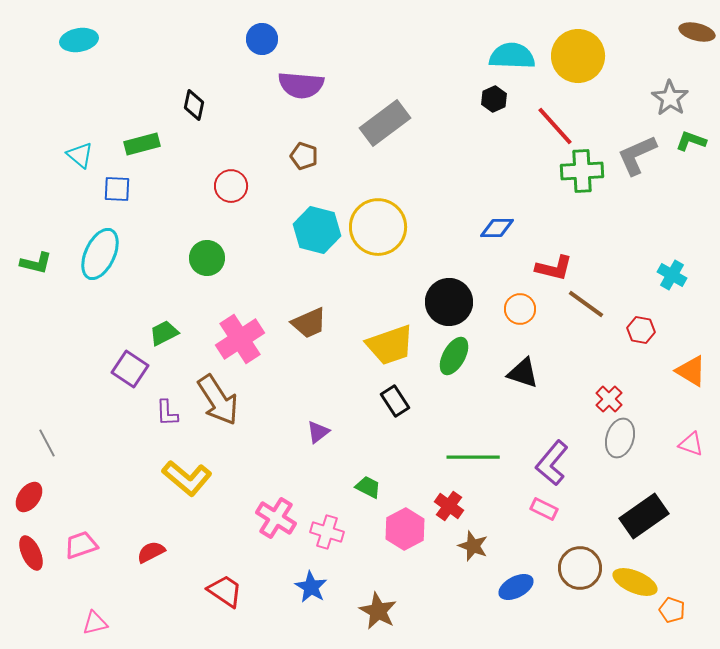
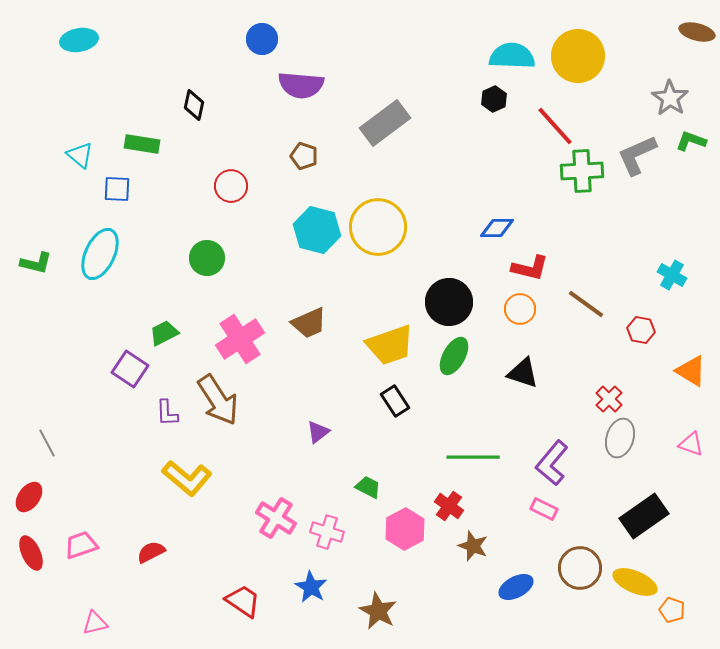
green rectangle at (142, 144): rotated 24 degrees clockwise
red L-shape at (554, 268): moved 24 px left
red trapezoid at (225, 591): moved 18 px right, 10 px down
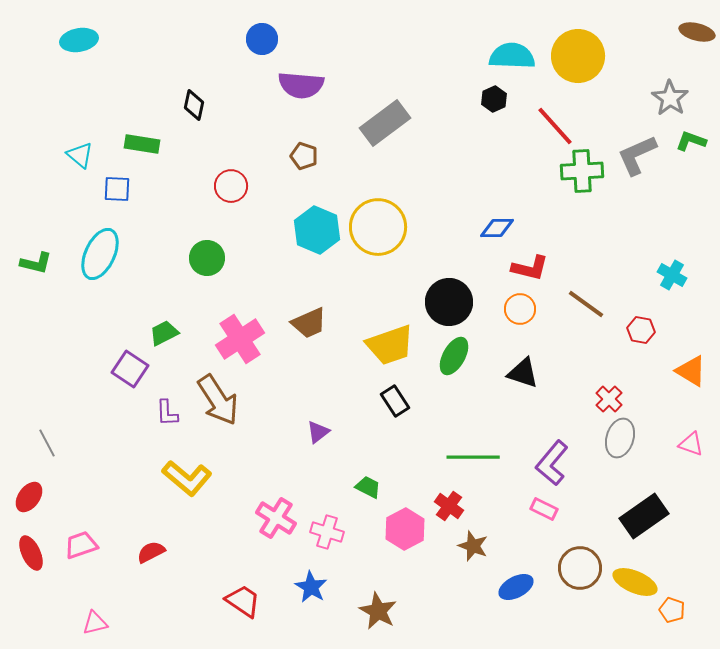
cyan hexagon at (317, 230): rotated 9 degrees clockwise
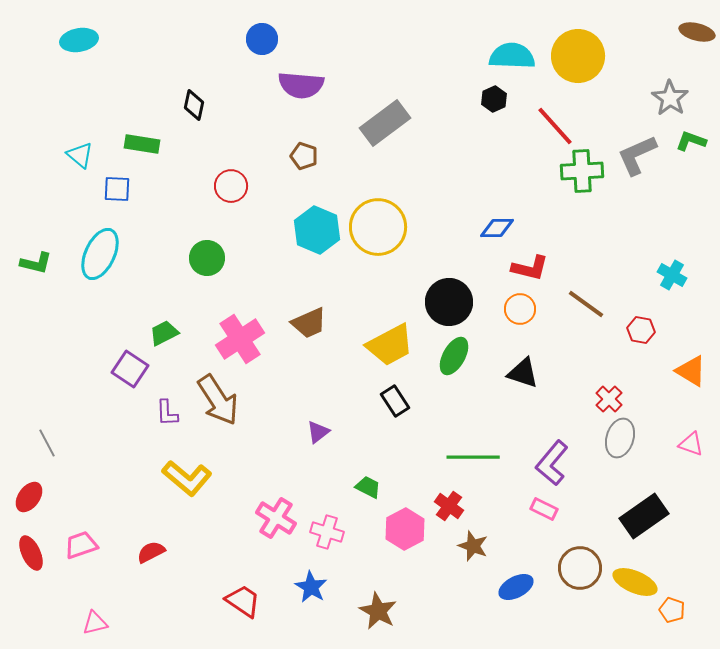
yellow trapezoid at (390, 345): rotated 9 degrees counterclockwise
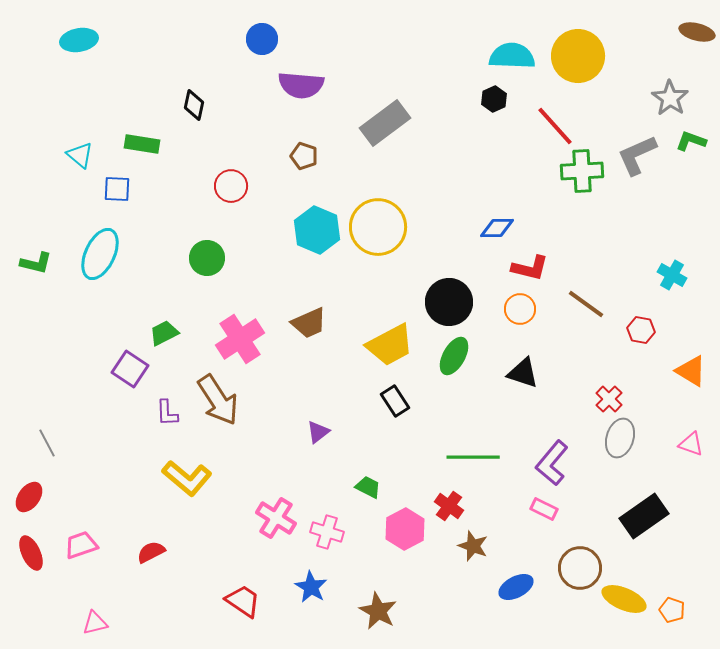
yellow ellipse at (635, 582): moved 11 px left, 17 px down
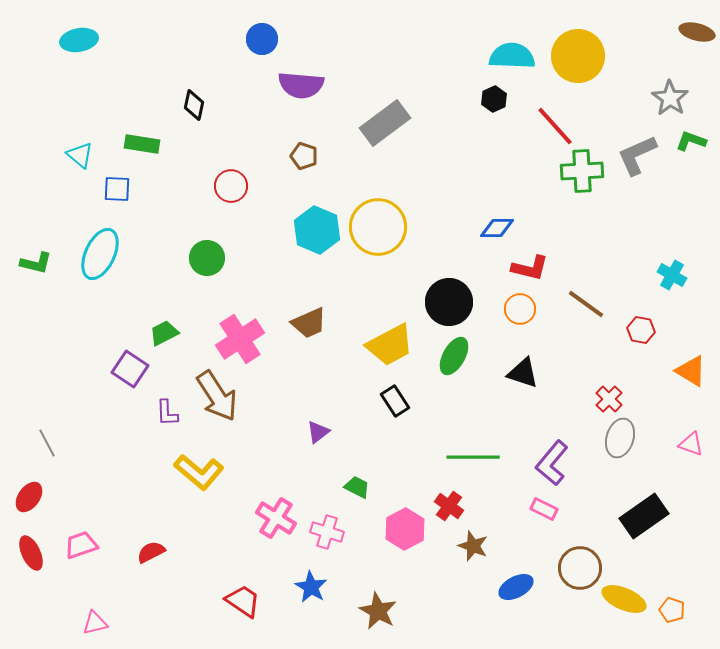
brown arrow at (218, 400): moved 1 px left, 4 px up
yellow L-shape at (187, 478): moved 12 px right, 6 px up
green trapezoid at (368, 487): moved 11 px left
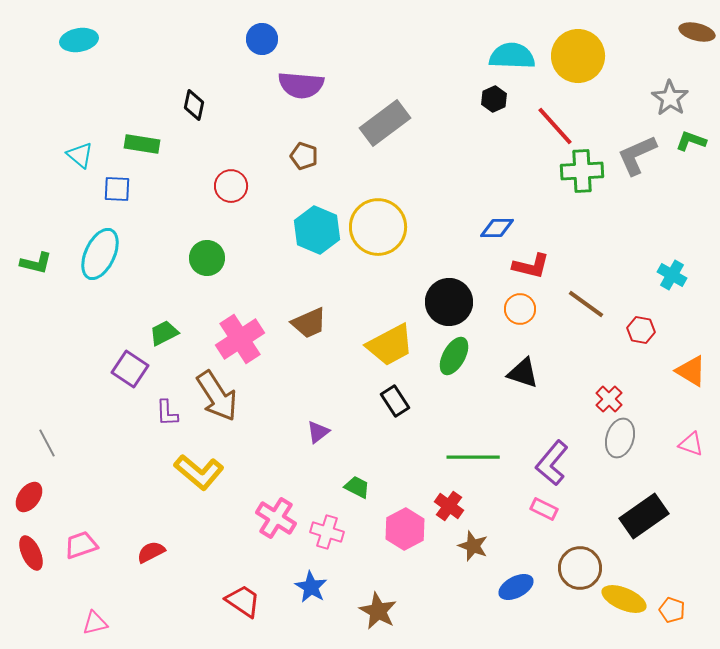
red L-shape at (530, 268): moved 1 px right, 2 px up
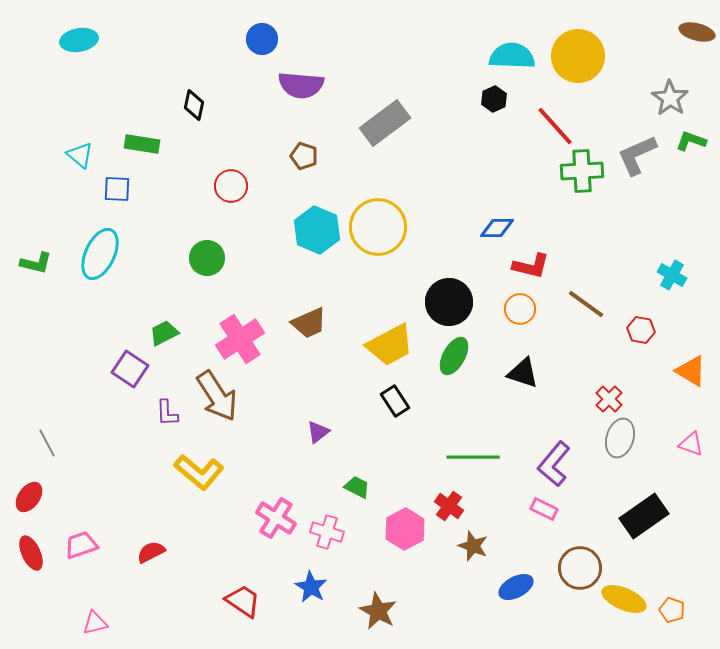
purple L-shape at (552, 463): moved 2 px right, 1 px down
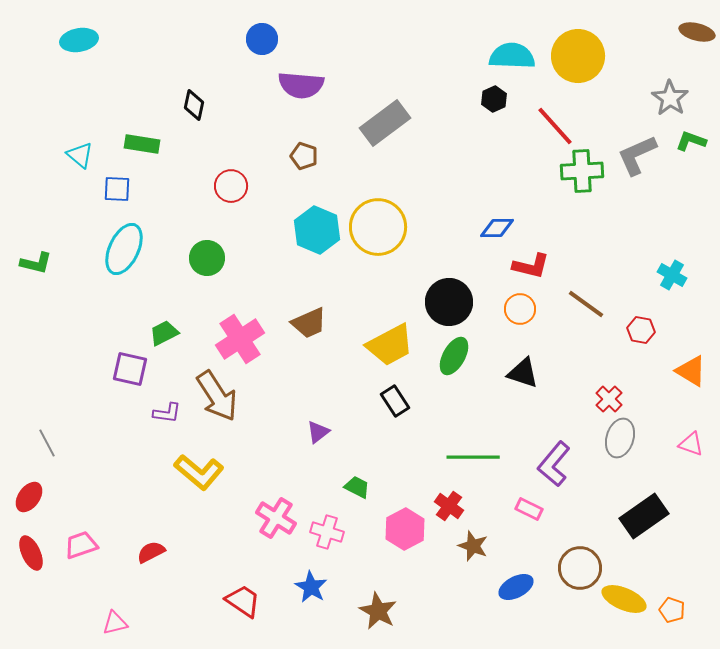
cyan ellipse at (100, 254): moved 24 px right, 5 px up
purple square at (130, 369): rotated 21 degrees counterclockwise
purple L-shape at (167, 413): rotated 80 degrees counterclockwise
pink rectangle at (544, 509): moved 15 px left
pink triangle at (95, 623): moved 20 px right
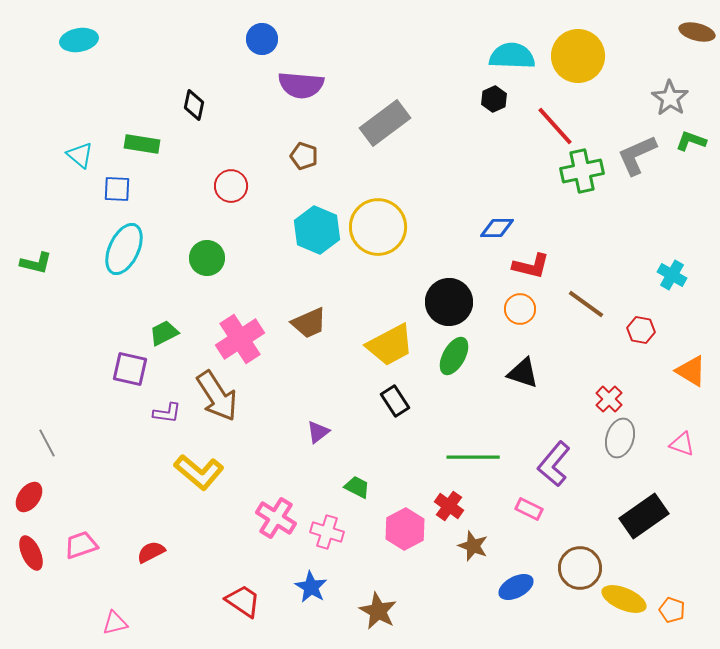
green cross at (582, 171): rotated 9 degrees counterclockwise
pink triangle at (691, 444): moved 9 px left
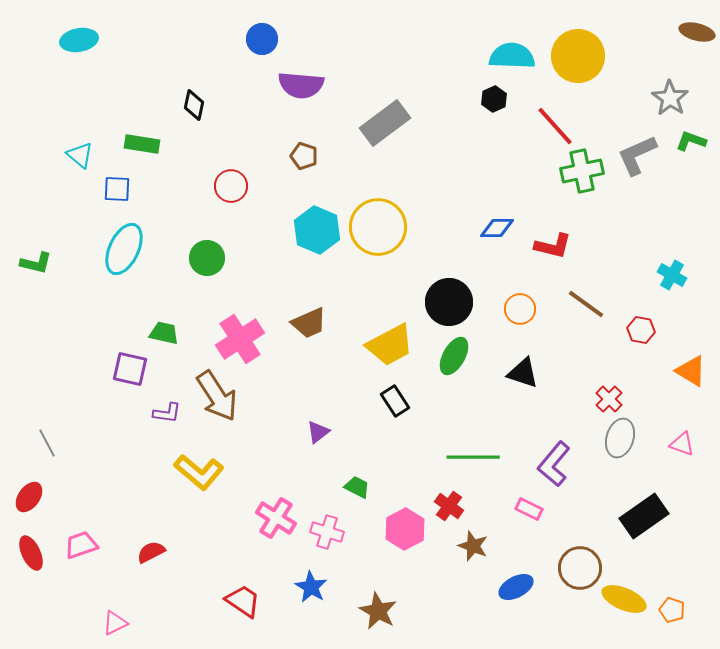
red L-shape at (531, 266): moved 22 px right, 20 px up
green trapezoid at (164, 333): rotated 40 degrees clockwise
pink triangle at (115, 623): rotated 12 degrees counterclockwise
